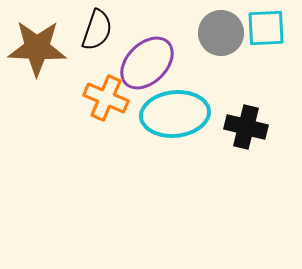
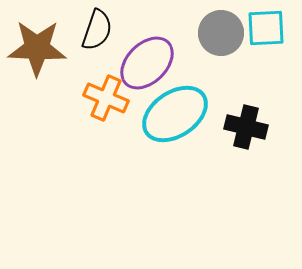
cyan ellipse: rotated 28 degrees counterclockwise
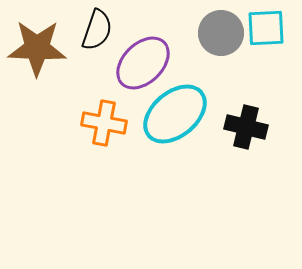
purple ellipse: moved 4 px left
orange cross: moved 2 px left, 25 px down; rotated 12 degrees counterclockwise
cyan ellipse: rotated 6 degrees counterclockwise
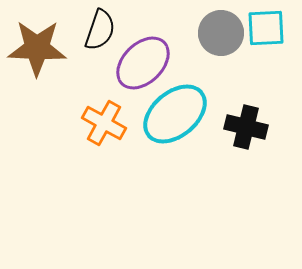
black semicircle: moved 3 px right
orange cross: rotated 18 degrees clockwise
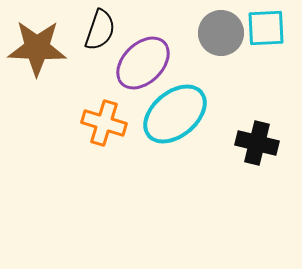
orange cross: rotated 12 degrees counterclockwise
black cross: moved 11 px right, 16 px down
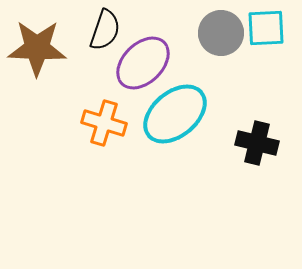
black semicircle: moved 5 px right
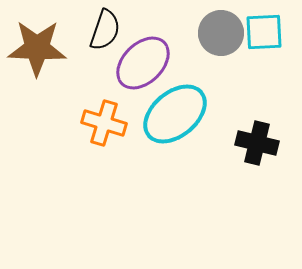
cyan square: moved 2 px left, 4 px down
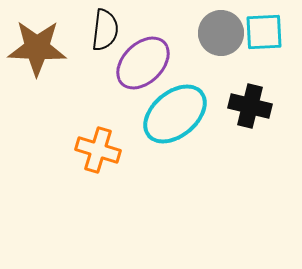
black semicircle: rotated 12 degrees counterclockwise
orange cross: moved 6 px left, 27 px down
black cross: moved 7 px left, 37 px up
